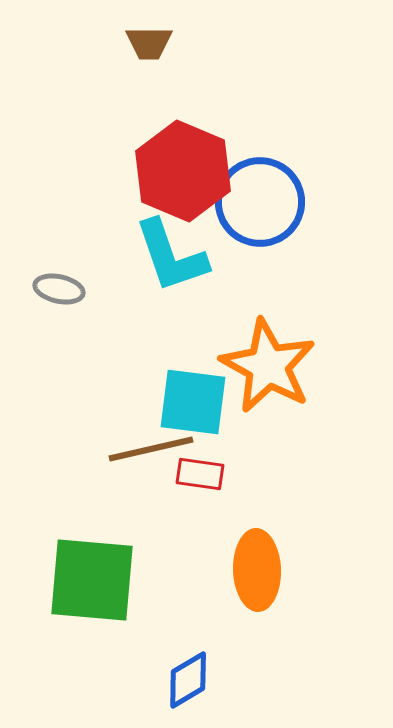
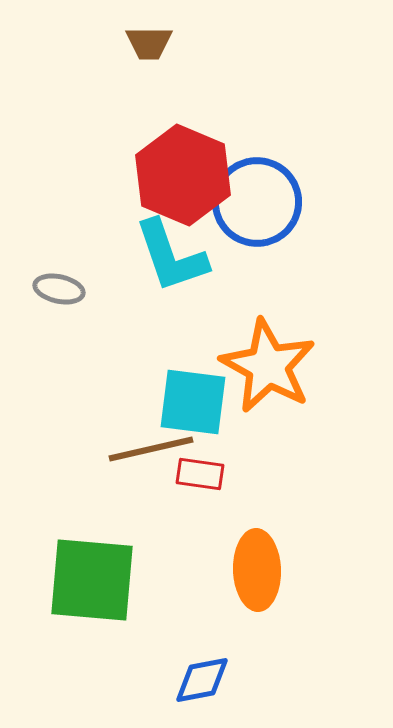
red hexagon: moved 4 px down
blue circle: moved 3 px left
blue diamond: moved 14 px right; rotated 20 degrees clockwise
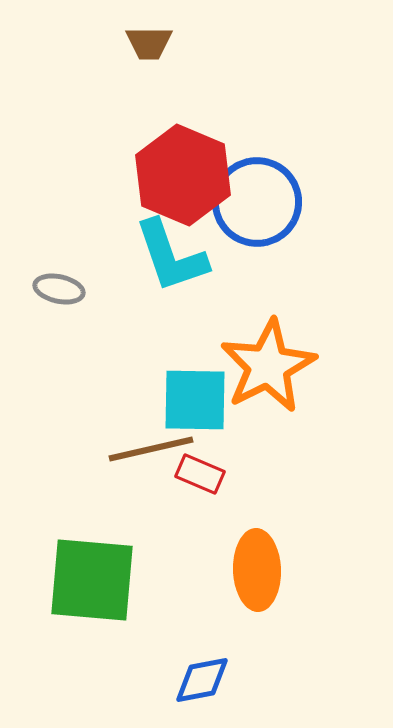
orange star: rotated 16 degrees clockwise
cyan square: moved 2 px right, 2 px up; rotated 6 degrees counterclockwise
red rectangle: rotated 15 degrees clockwise
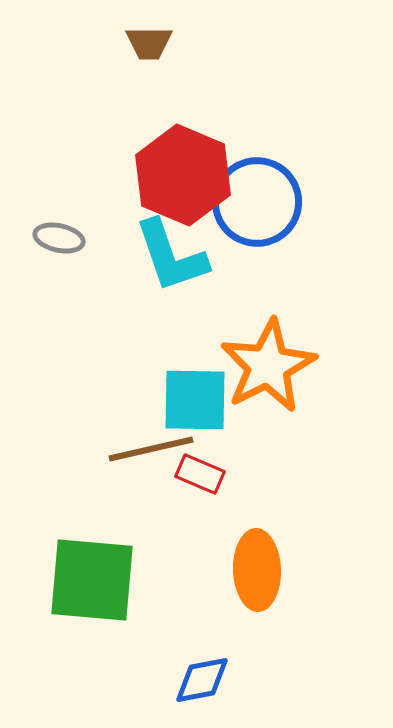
gray ellipse: moved 51 px up
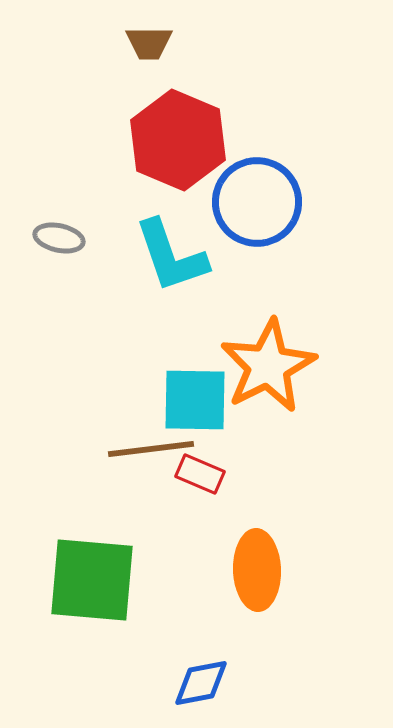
red hexagon: moved 5 px left, 35 px up
brown line: rotated 6 degrees clockwise
blue diamond: moved 1 px left, 3 px down
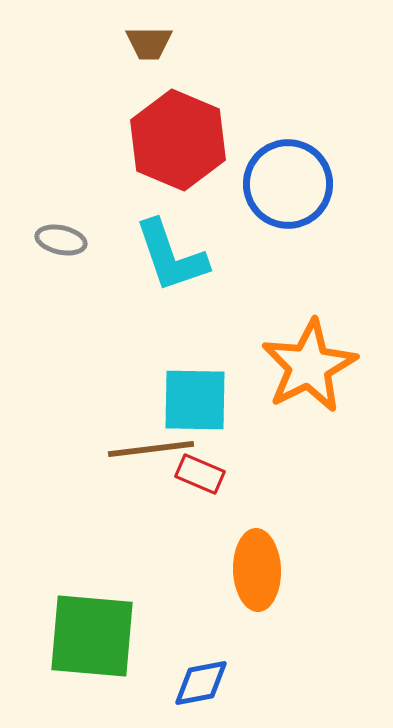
blue circle: moved 31 px right, 18 px up
gray ellipse: moved 2 px right, 2 px down
orange star: moved 41 px right
green square: moved 56 px down
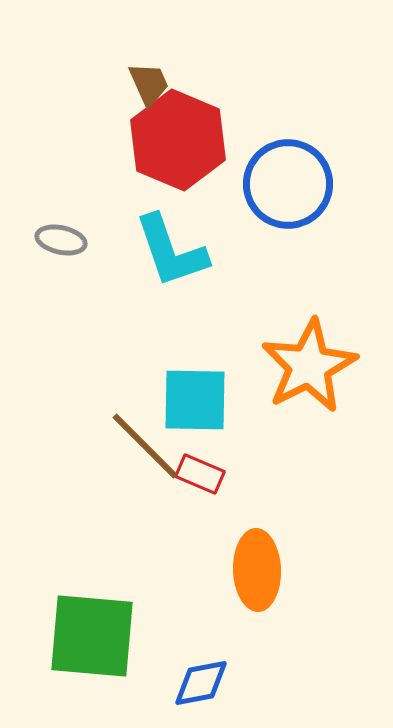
brown trapezoid: moved 41 px down; rotated 114 degrees counterclockwise
cyan L-shape: moved 5 px up
brown line: moved 6 px left, 3 px up; rotated 52 degrees clockwise
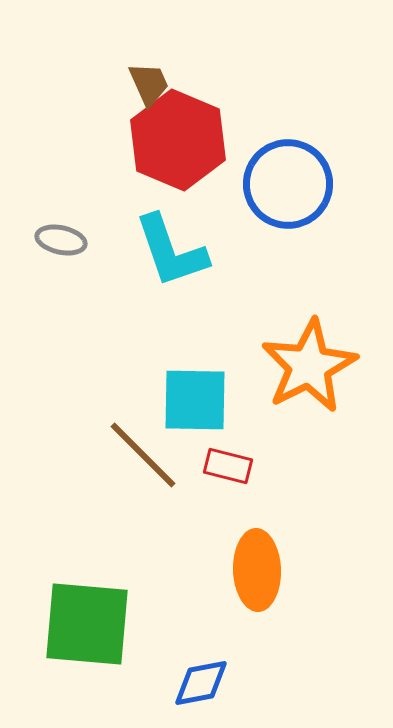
brown line: moved 2 px left, 9 px down
red rectangle: moved 28 px right, 8 px up; rotated 9 degrees counterclockwise
green square: moved 5 px left, 12 px up
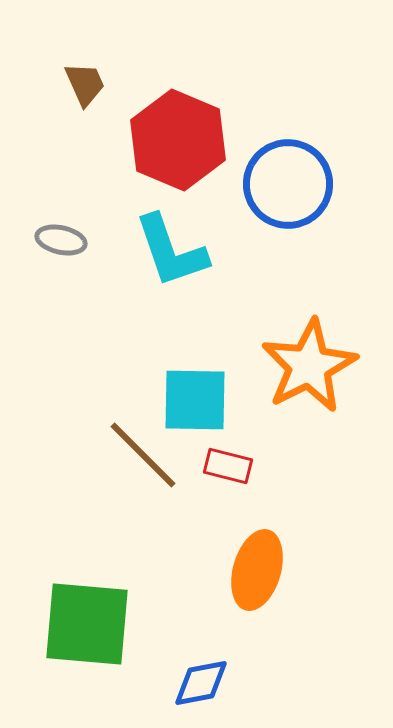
brown trapezoid: moved 64 px left
orange ellipse: rotated 18 degrees clockwise
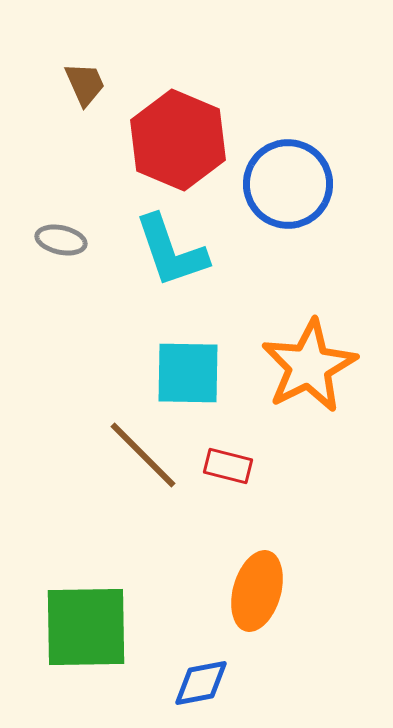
cyan square: moved 7 px left, 27 px up
orange ellipse: moved 21 px down
green square: moved 1 px left, 3 px down; rotated 6 degrees counterclockwise
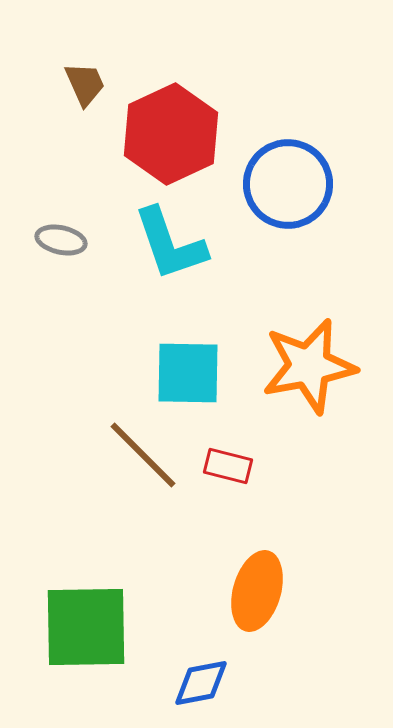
red hexagon: moved 7 px left, 6 px up; rotated 12 degrees clockwise
cyan L-shape: moved 1 px left, 7 px up
orange star: rotated 16 degrees clockwise
